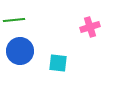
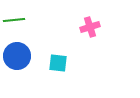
blue circle: moved 3 px left, 5 px down
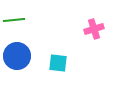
pink cross: moved 4 px right, 2 px down
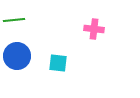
pink cross: rotated 24 degrees clockwise
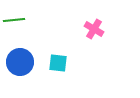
pink cross: rotated 24 degrees clockwise
blue circle: moved 3 px right, 6 px down
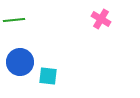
pink cross: moved 7 px right, 10 px up
cyan square: moved 10 px left, 13 px down
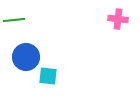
pink cross: moved 17 px right; rotated 24 degrees counterclockwise
blue circle: moved 6 px right, 5 px up
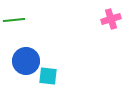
pink cross: moved 7 px left; rotated 24 degrees counterclockwise
blue circle: moved 4 px down
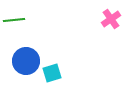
pink cross: rotated 18 degrees counterclockwise
cyan square: moved 4 px right, 3 px up; rotated 24 degrees counterclockwise
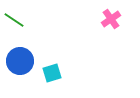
green line: rotated 40 degrees clockwise
blue circle: moved 6 px left
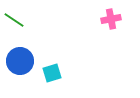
pink cross: rotated 24 degrees clockwise
